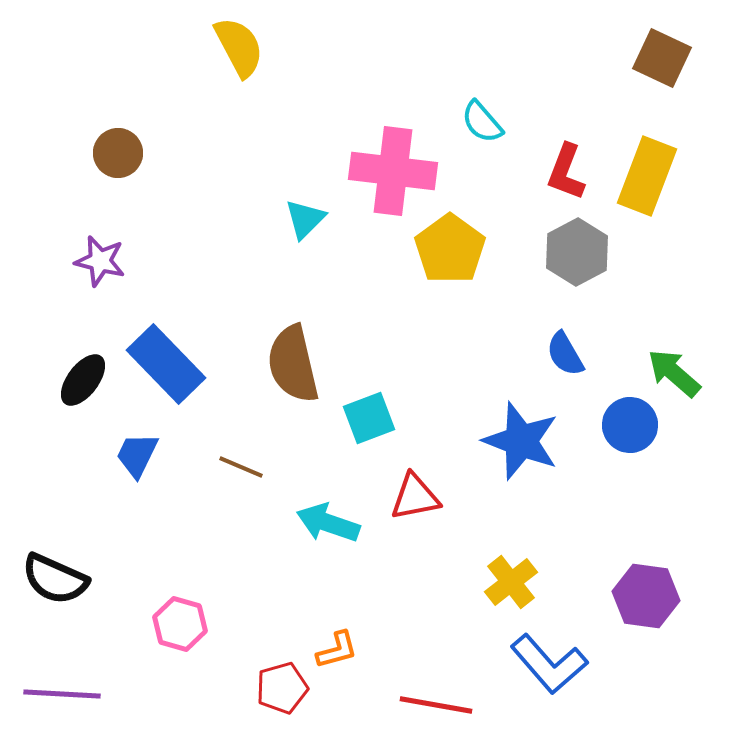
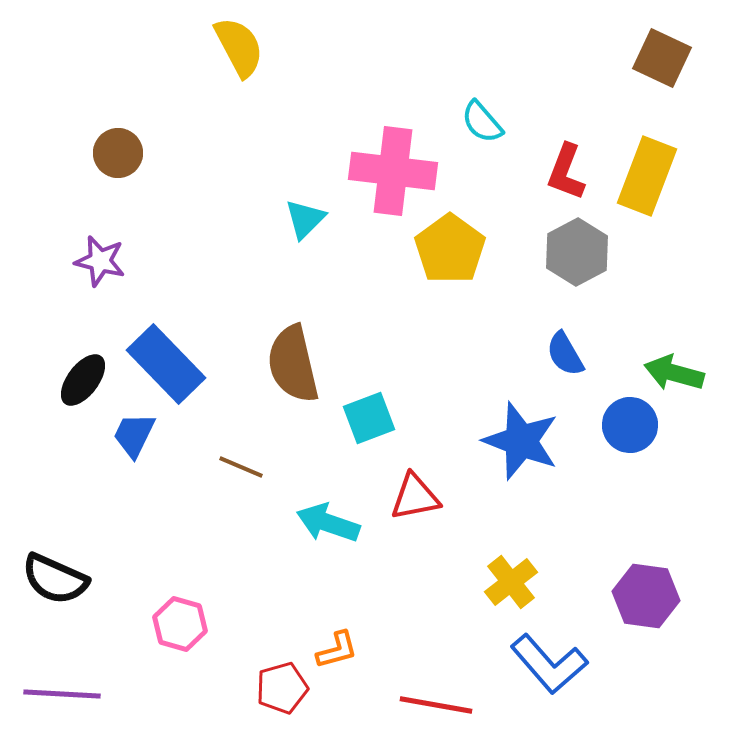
green arrow: rotated 26 degrees counterclockwise
blue trapezoid: moved 3 px left, 20 px up
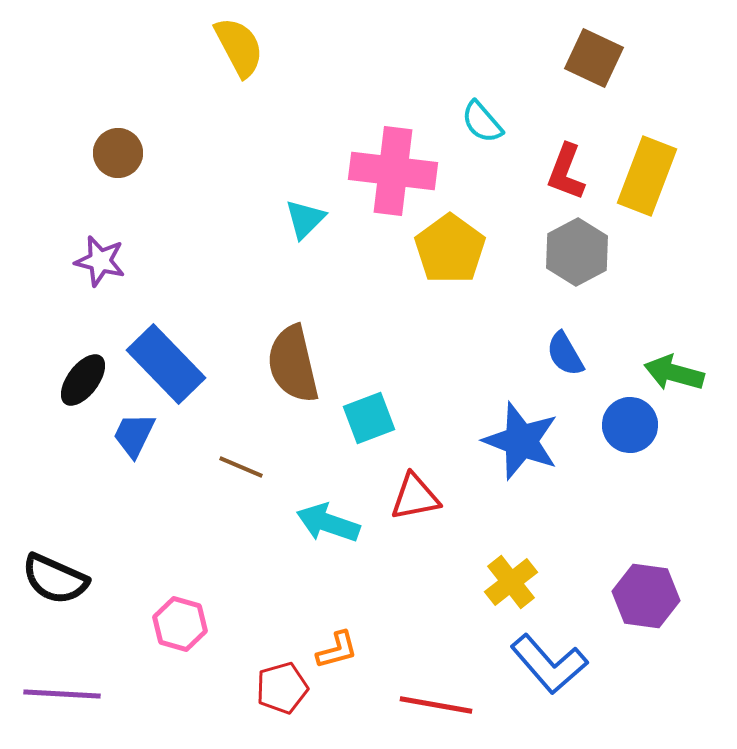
brown square: moved 68 px left
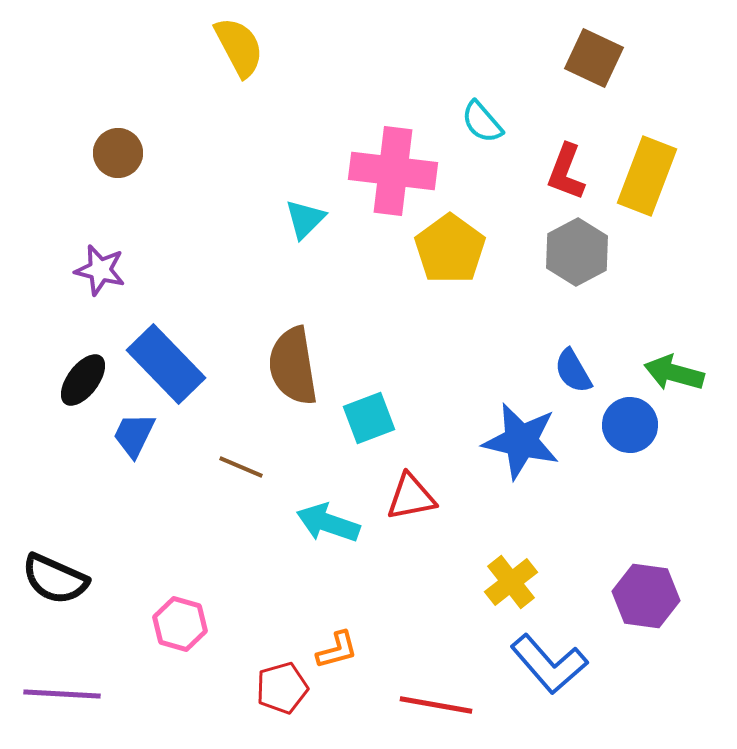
purple star: moved 9 px down
blue semicircle: moved 8 px right, 17 px down
brown semicircle: moved 2 px down; rotated 4 degrees clockwise
blue star: rotated 8 degrees counterclockwise
red triangle: moved 4 px left
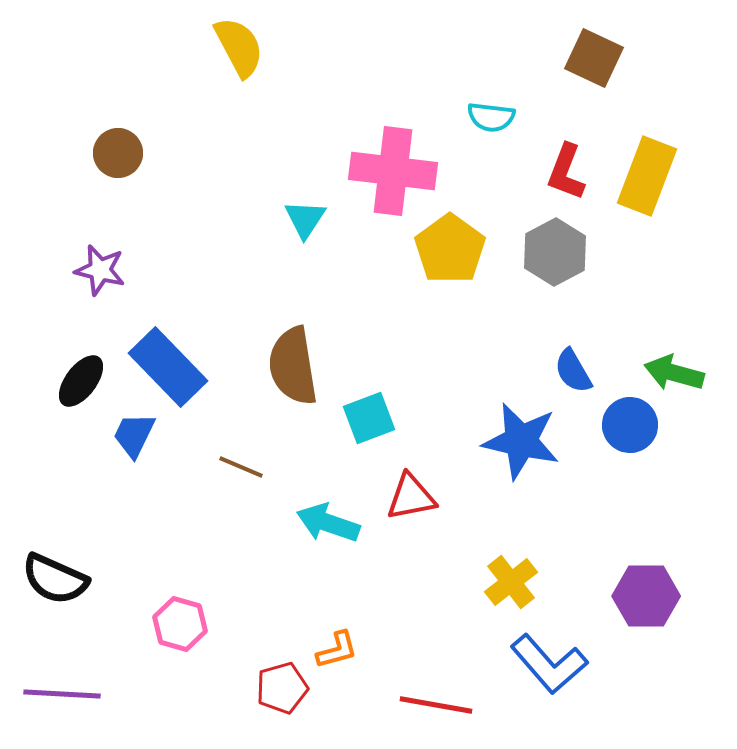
cyan semicircle: moved 9 px right, 5 px up; rotated 42 degrees counterclockwise
cyan triangle: rotated 12 degrees counterclockwise
gray hexagon: moved 22 px left
blue rectangle: moved 2 px right, 3 px down
black ellipse: moved 2 px left, 1 px down
purple hexagon: rotated 8 degrees counterclockwise
